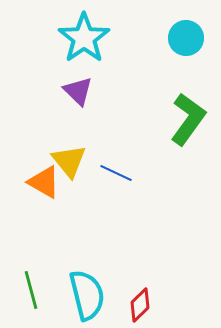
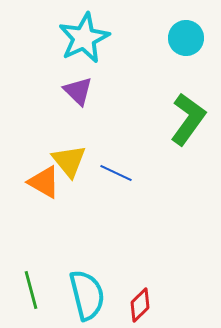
cyan star: rotated 9 degrees clockwise
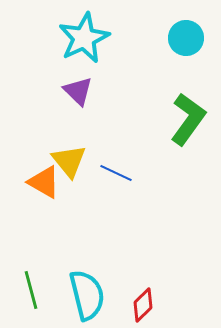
red diamond: moved 3 px right
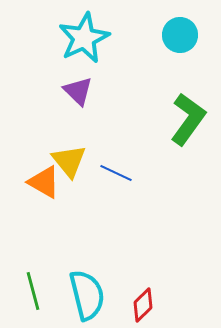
cyan circle: moved 6 px left, 3 px up
green line: moved 2 px right, 1 px down
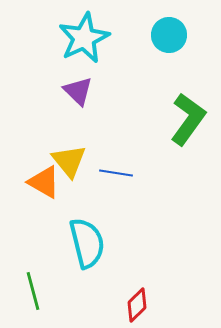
cyan circle: moved 11 px left
blue line: rotated 16 degrees counterclockwise
cyan semicircle: moved 52 px up
red diamond: moved 6 px left
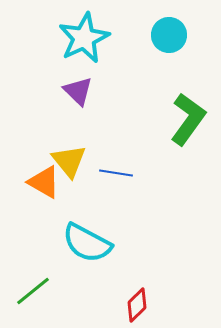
cyan semicircle: rotated 132 degrees clockwise
green line: rotated 66 degrees clockwise
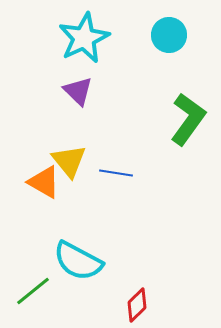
cyan semicircle: moved 9 px left, 18 px down
